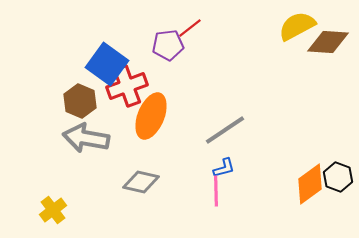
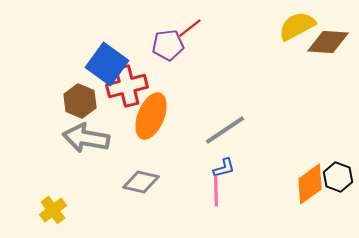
red cross: rotated 6 degrees clockwise
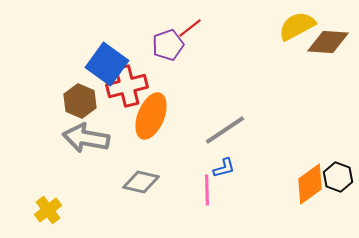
purple pentagon: rotated 12 degrees counterclockwise
pink line: moved 9 px left, 1 px up
yellow cross: moved 5 px left
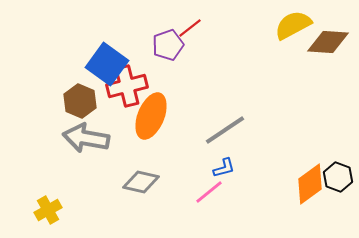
yellow semicircle: moved 4 px left, 1 px up
pink line: moved 2 px right, 2 px down; rotated 52 degrees clockwise
yellow cross: rotated 8 degrees clockwise
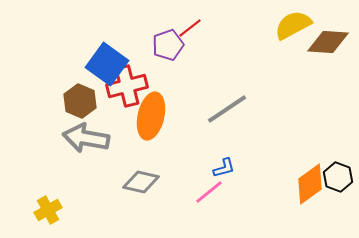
orange ellipse: rotated 9 degrees counterclockwise
gray line: moved 2 px right, 21 px up
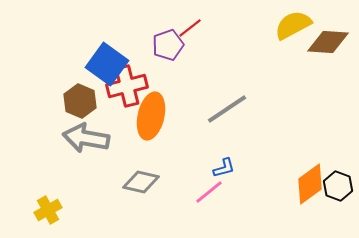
black hexagon: moved 9 px down
